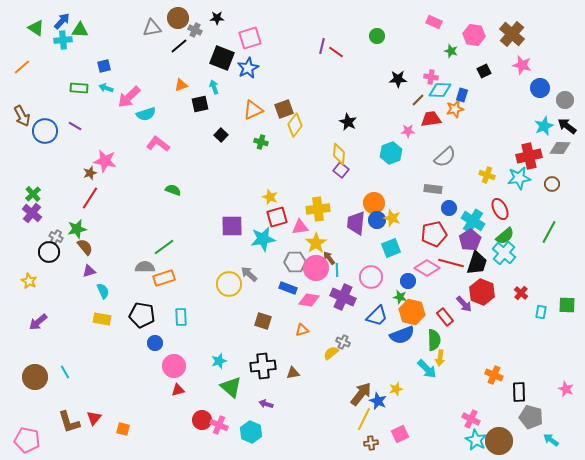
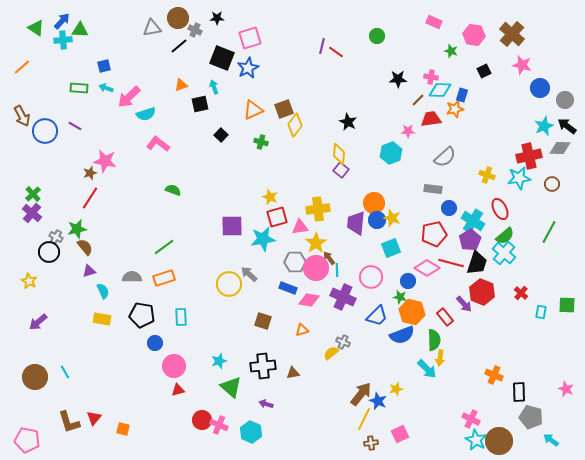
gray semicircle at (145, 267): moved 13 px left, 10 px down
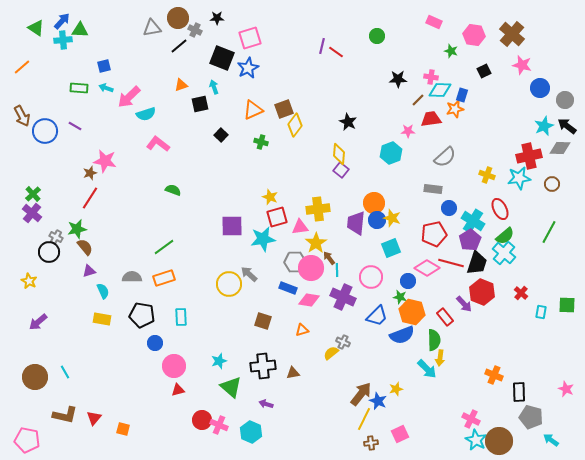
pink circle at (316, 268): moved 5 px left
brown L-shape at (69, 422): moved 4 px left, 7 px up; rotated 60 degrees counterclockwise
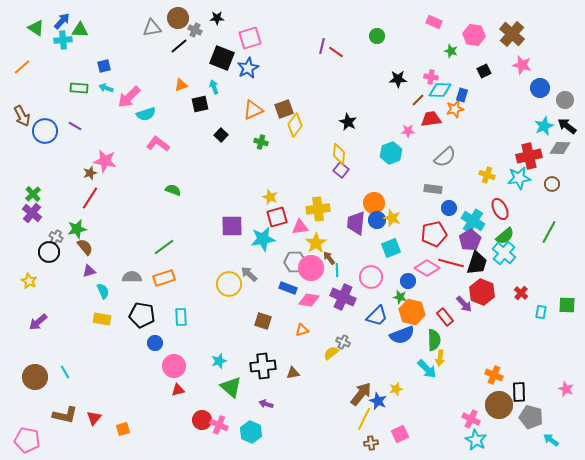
orange square at (123, 429): rotated 32 degrees counterclockwise
brown circle at (499, 441): moved 36 px up
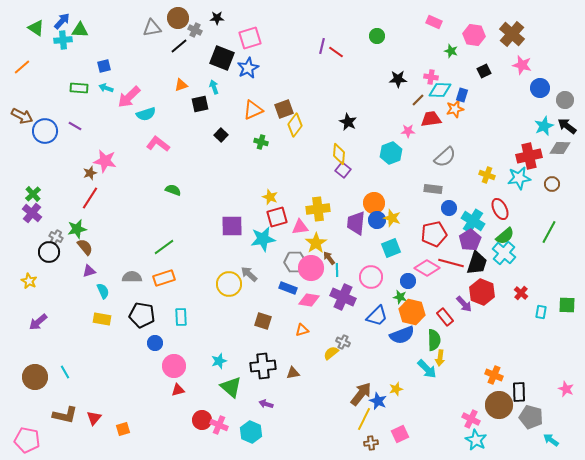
brown arrow at (22, 116): rotated 35 degrees counterclockwise
purple square at (341, 170): moved 2 px right
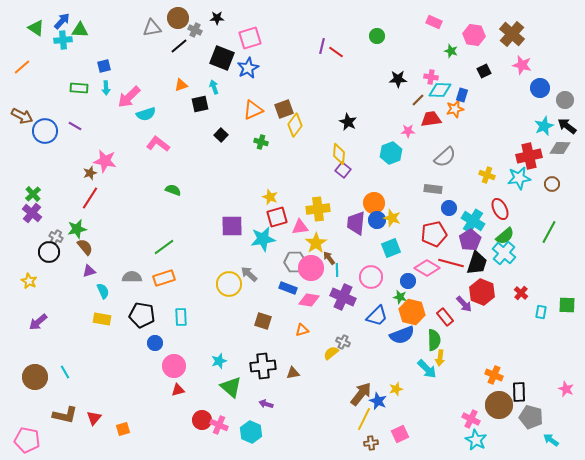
cyan arrow at (106, 88): rotated 112 degrees counterclockwise
